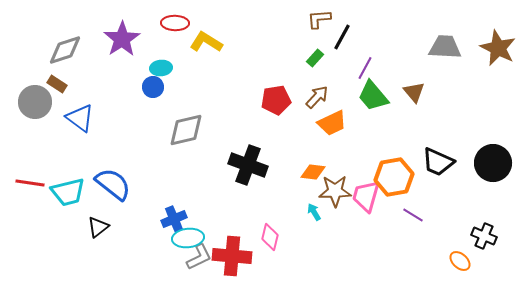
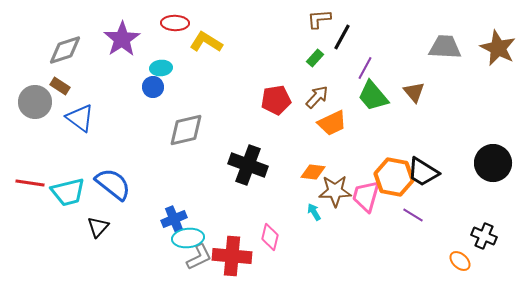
brown rectangle at (57, 84): moved 3 px right, 2 px down
black trapezoid at (438, 162): moved 15 px left, 10 px down; rotated 8 degrees clockwise
orange hexagon at (394, 177): rotated 21 degrees clockwise
black triangle at (98, 227): rotated 10 degrees counterclockwise
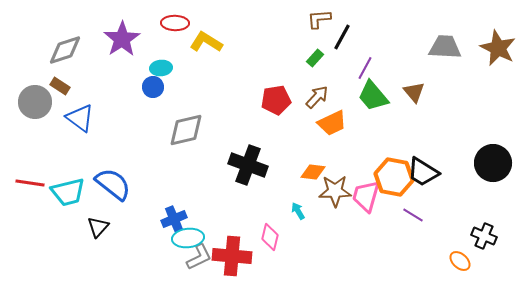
cyan arrow at (314, 212): moved 16 px left, 1 px up
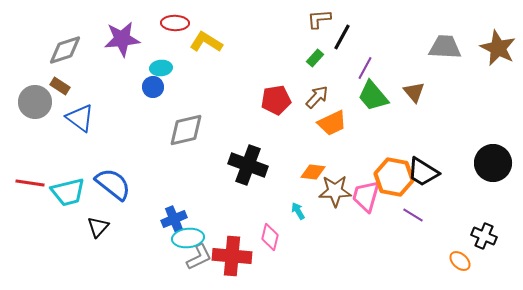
purple star at (122, 39): rotated 27 degrees clockwise
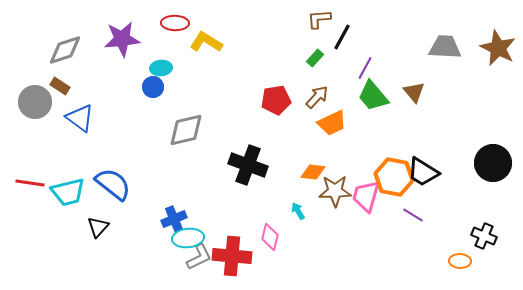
orange ellipse at (460, 261): rotated 40 degrees counterclockwise
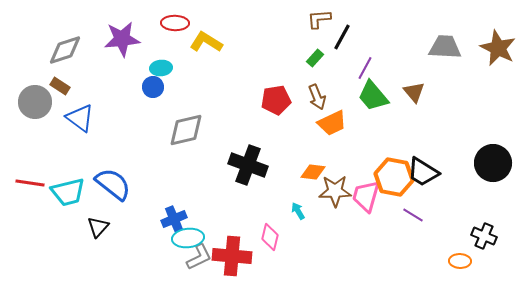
brown arrow at (317, 97): rotated 115 degrees clockwise
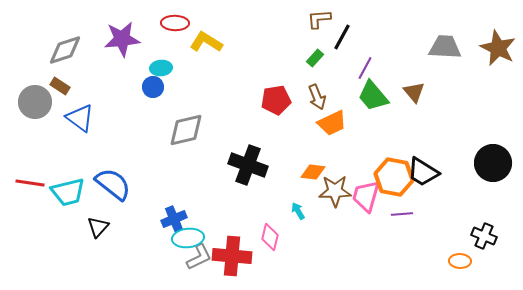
purple line at (413, 215): moved 11 px left, 1 px up; rotated 35 degrees counterclockwise
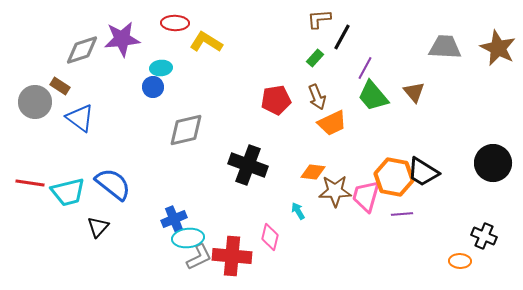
gray diamond at (65, 50): moved 17 px right
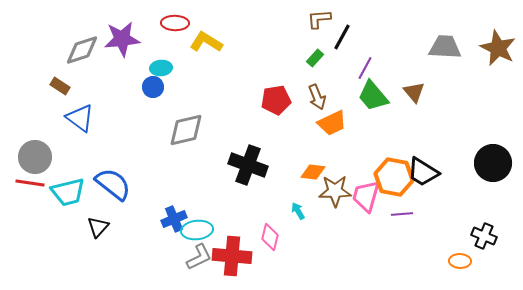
gray circle at (35, 102): moved 55 px down
cyan ellipse at (188, 238): moved 9 px right, 8 px up
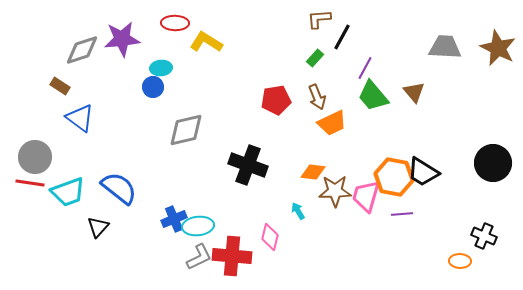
blue semicircle at (113, 184): moved 6 px right, 4 px down
cyan trapezoid at (68, 192): rotated 6 degrees counterclockwise
cyan ellipse at (197, 230): moved 1 px right, 4 px up
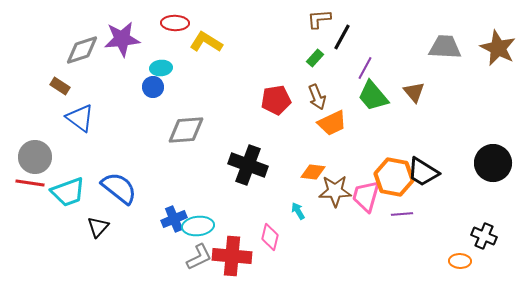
gray diamond at (186, 130): rotated 9 degrees clockwise
